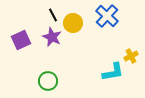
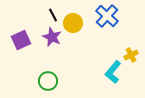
yellow cross: moved 1 px up
cyan L-shape: rotated 140 degrees clockwise
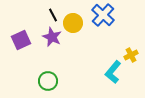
blue cross: moved 4 px left, 1 px up
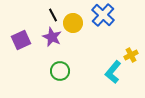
green circle: moved 12 px right, 10 px up
